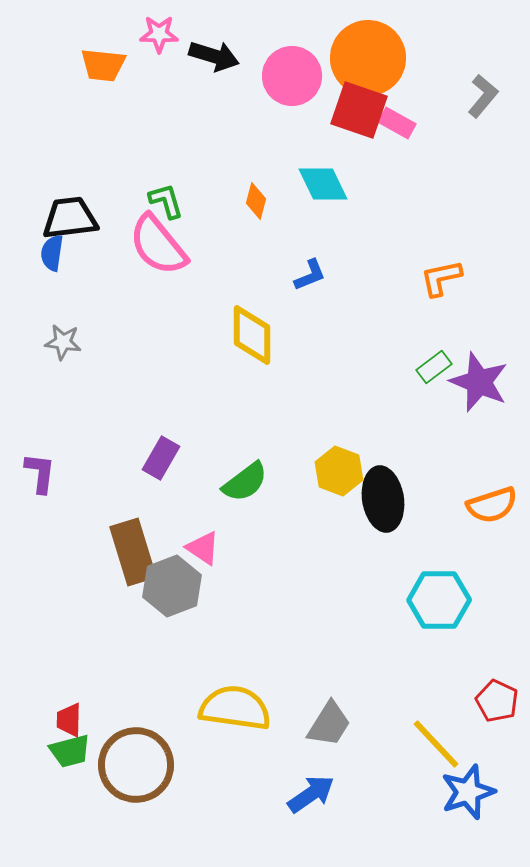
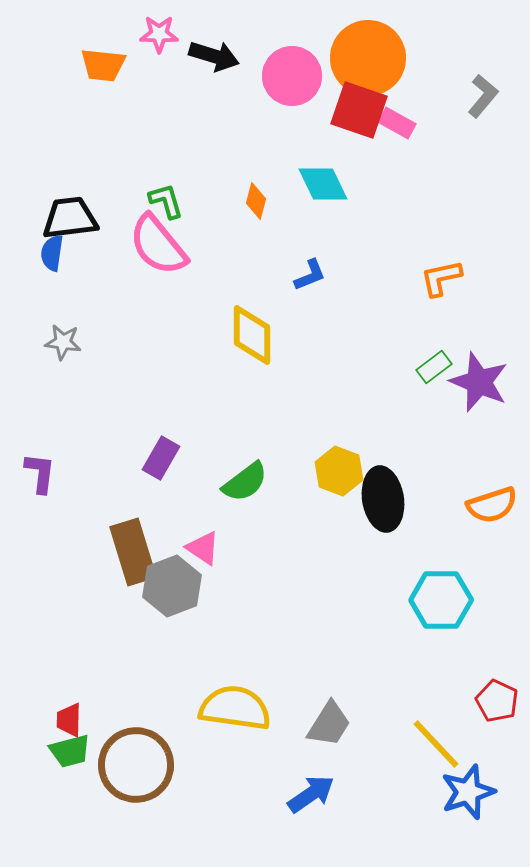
cyan hexagon: moved 2 px right
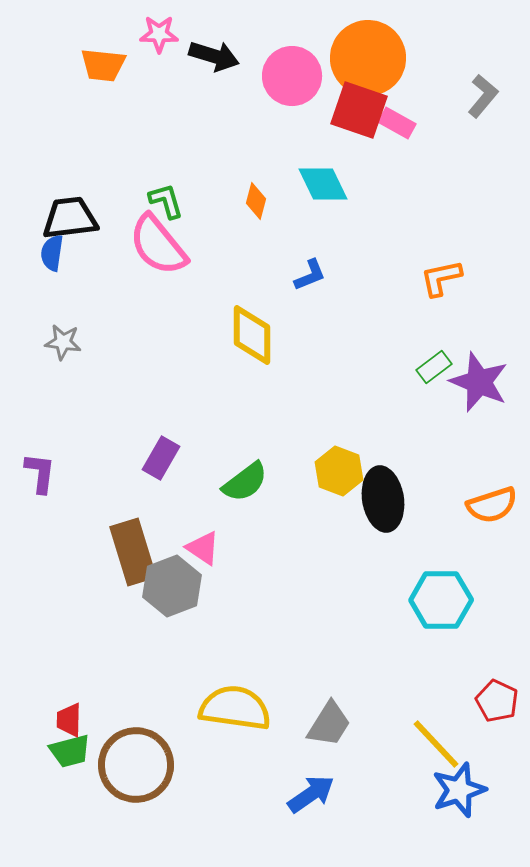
blue star: moved 9 px left, 2 px up
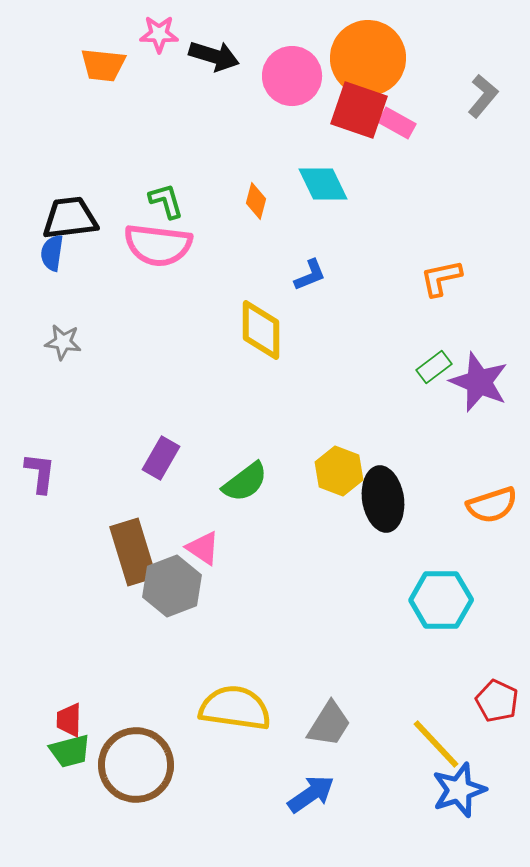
pink semicircle: rotated 44 degrees counterclockwise
yellow diamond: moved 9 px right, 5 px up
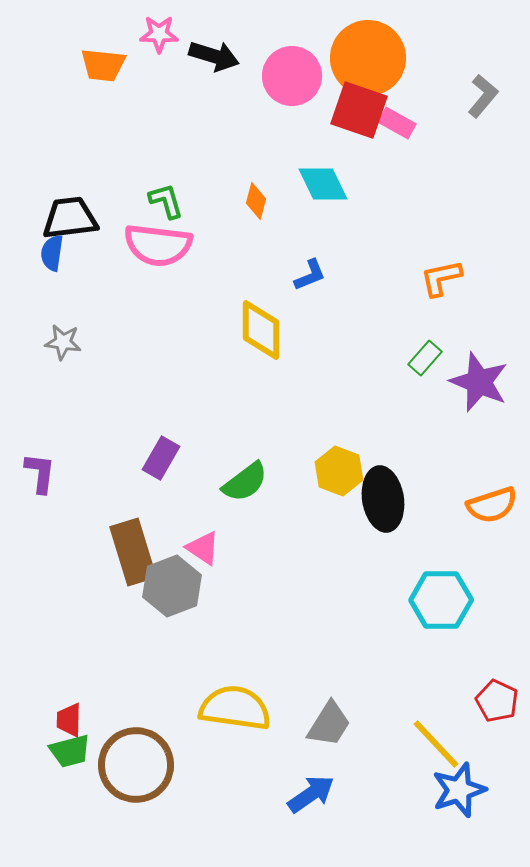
green rectangle: moved 9 px left, 9 px up; rotated 12 degrees counterclockwise
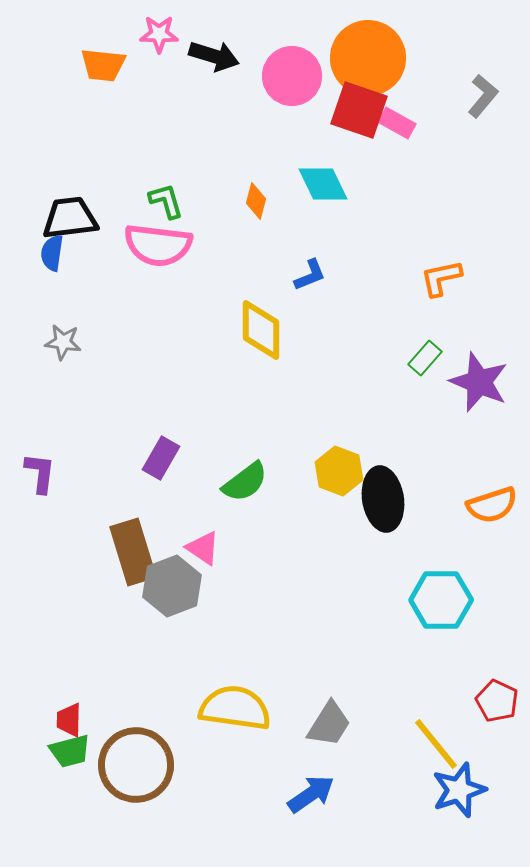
yellow line: rotated 4 degrees clockwise
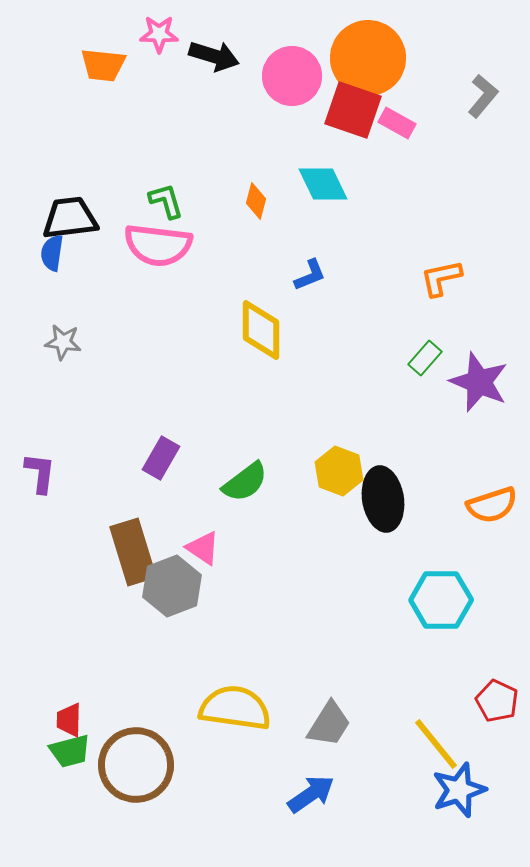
red square: moved 6 px left
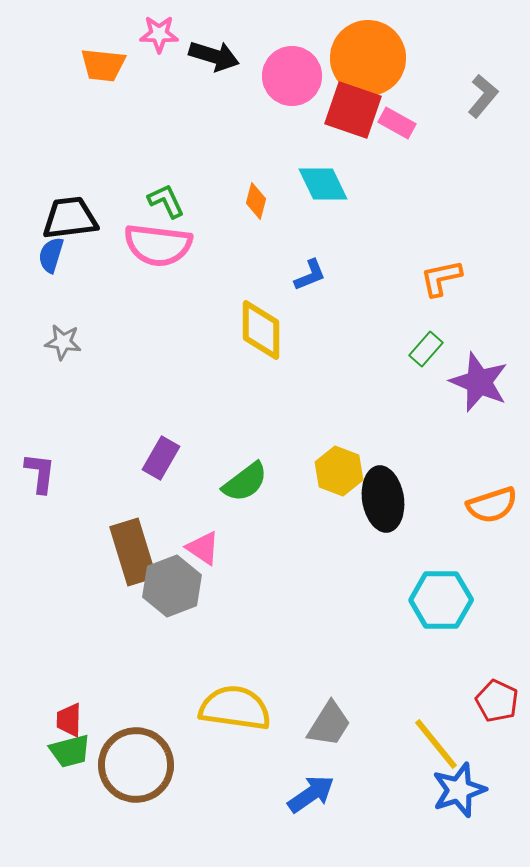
green L-shape: rotated 9 degrees counterclockwise
blue semicircle: moved 1 px left, 2 px down; rotated 9 degrees clockwise
green rectangle: moved 1 px right, 9 px up
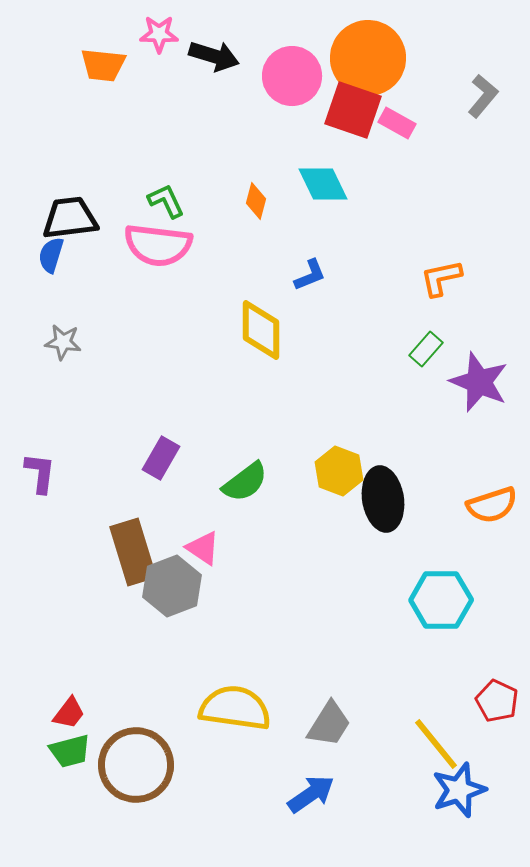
red trapezoid: moved 7 px up; rotated 144 degrees counterclockwise
